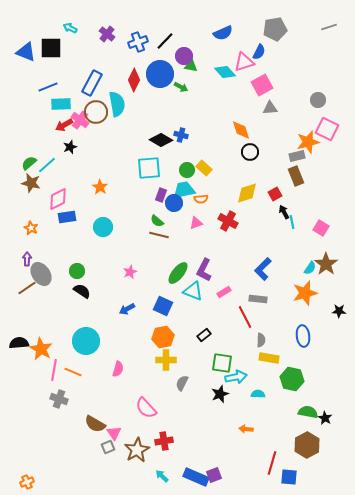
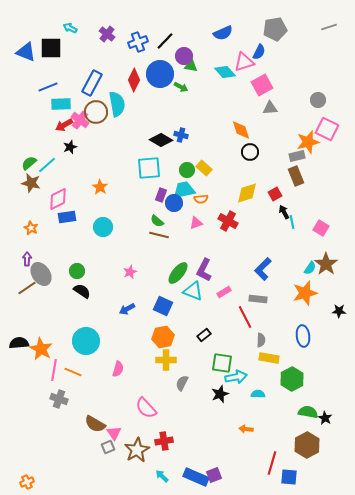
green hexagon at (292, 379): rotated 20 degrees clockwise
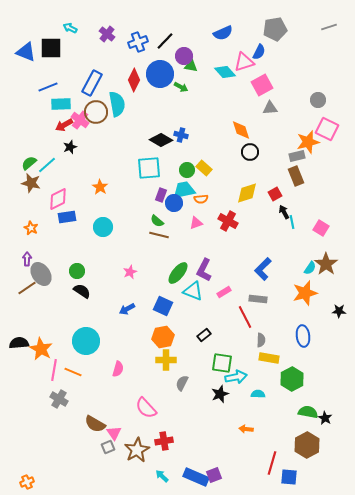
gray cross at (59, 399): rotated 12 degrees clockwise
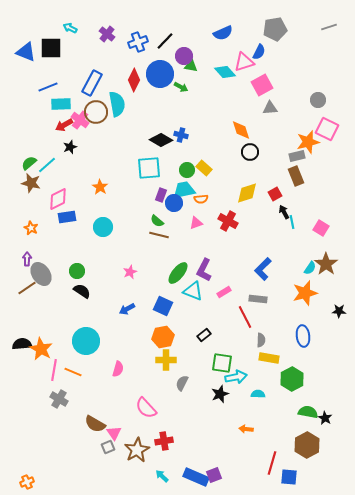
black semicircle at (19, 343): moved 3 px right, 1 px down
